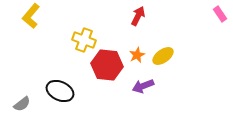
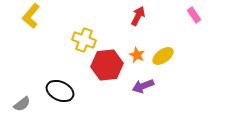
pink rectangle: moved 26 px left, 1 px down
orange star: rotated 21 degrees counterclockwise
red hexagon: rotated 12 degrees counterclockwise
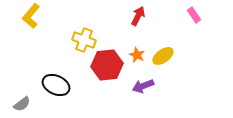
black ellipse: moved 4 px left, 6 px up
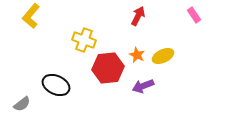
yellow ellipse: rotated 10 degrees clockwise
red hexagon: moved 1 px right, 3 px down
